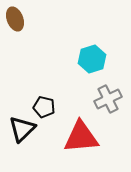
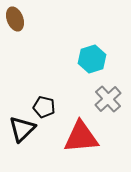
gray cross: rotated 16 degrees counterclockwise
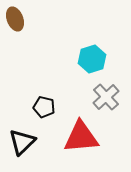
gray cross: moved 2 px left, 2 px up
black triangle: moved 13 px down
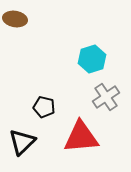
brown ellipse: rotated 60 degrees counterclockwise
gray cross: rotated 8 degrees clockwise
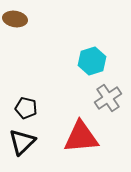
cyan hexagon: moved 2 px down
gray cross: moved 2 px right, 1 px down
black pentagon: moved 18 px left, 1 px down
